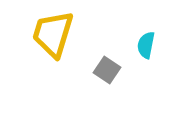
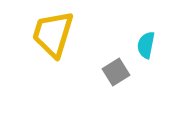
gray square: moved 9 px right, 2 px down; rotated 24 degrees clockwise
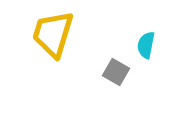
gray square: rotated 28 degrees counterclockwise
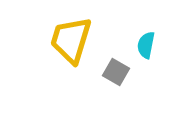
yellow trapezoid: moved 18 px right, 6 px down
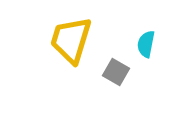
cyan semicircle: moved 1 px up
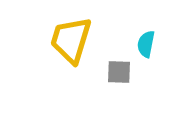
gray square: moved 3 px right; rotated 28 degrees counterclockwise
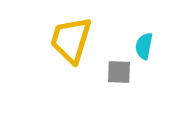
cyan semicircle: moved 2 px left, 2 px down
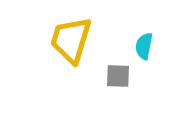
gray square: moved 1 px left, 4 px down
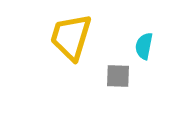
yellow trapezoid: moved 3 px up
